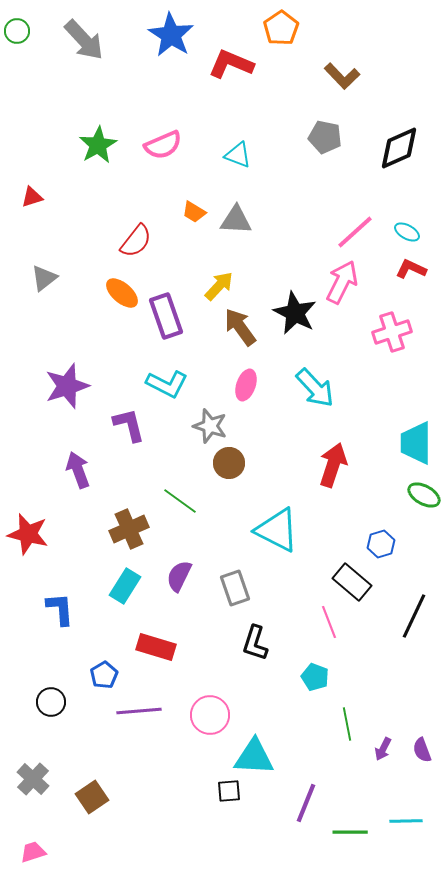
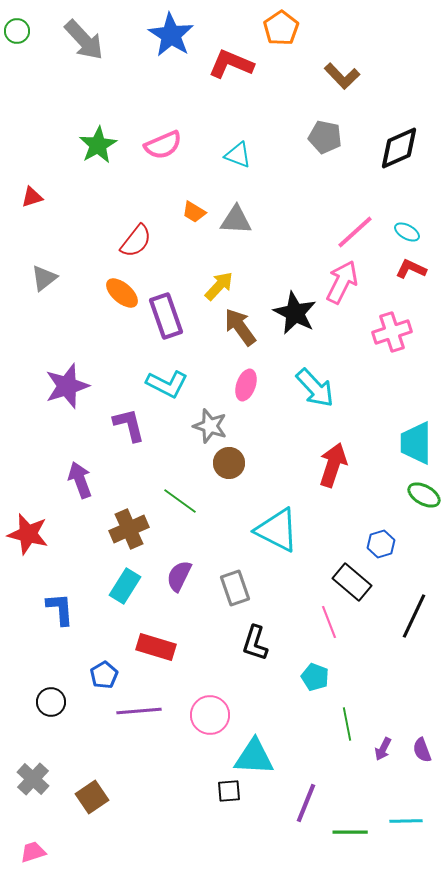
purple arrow at (78, 470): moved 2 px right, 10 px down
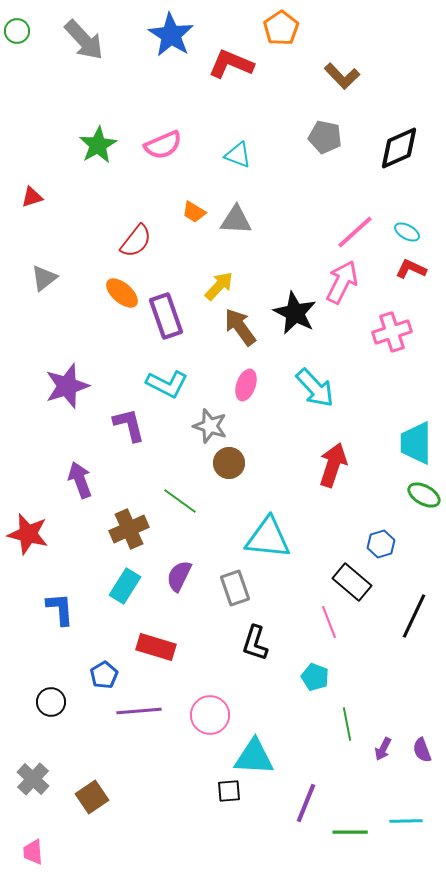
cyan triangle at (277, 530): moved 9 px left, 8 px down; rotated 21 degrees counterclockwise
pink trapezoid at (33, 852): rotated 76 degrees counterclockwise
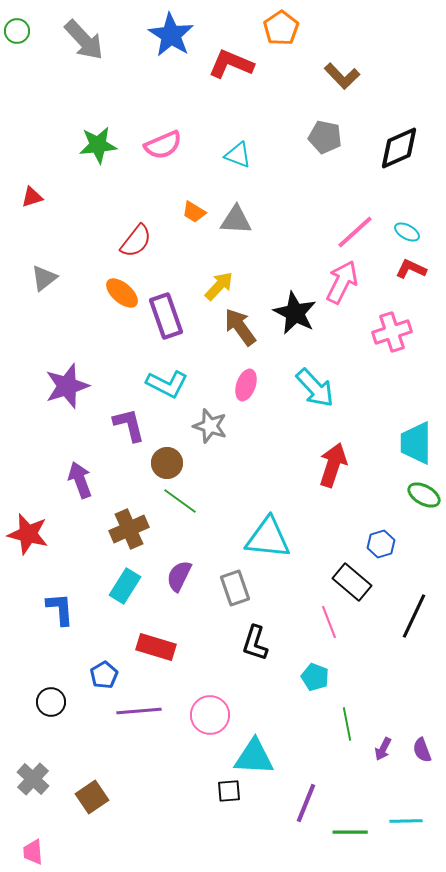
green star at (98, 145): rotated 24 degrees clockwise
brown circle at (229, 463): moved 62 px left
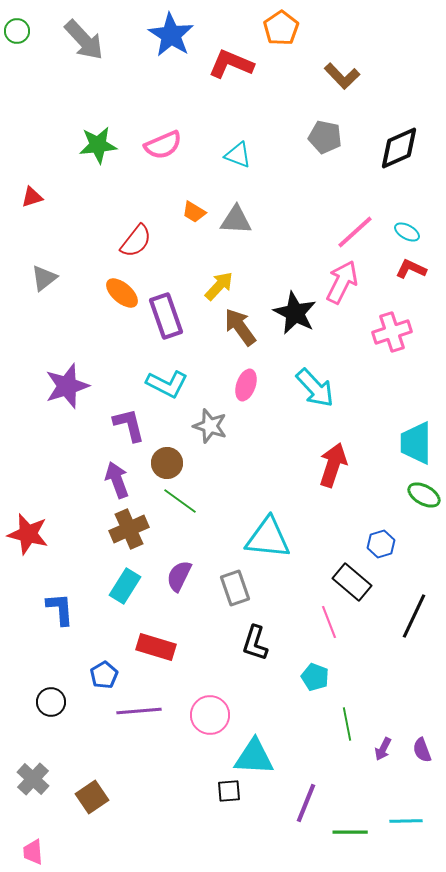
purple arrow at (80, 480): moved 37 px right
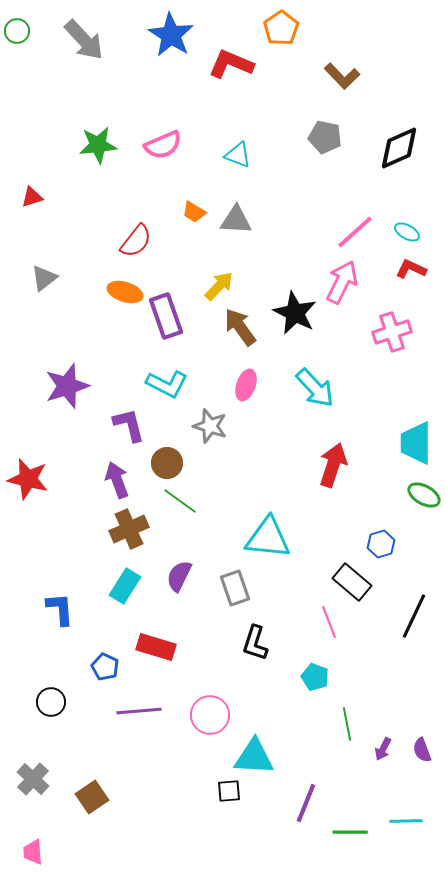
orange ellipse at (122, 293): moved 3 px right, 1 px up; rotated 24 degrees counterclockwise
red star at (28, 534): moved 55 px up
blue pentagon at (104, 675): moved 1 px right, 8 px up; rotated 16 degrees counterclockwise
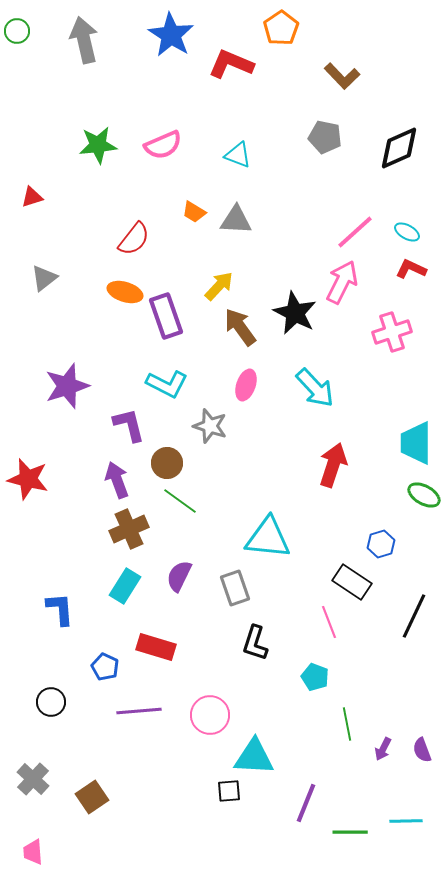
gray arrow at (84, 40): rotated 150 degrees counterclockwise
red semicircle at (136, 241): moved 2 px left, 2 px up
black rectangle at (352, 582): rotated 6 degrees counterclockwise
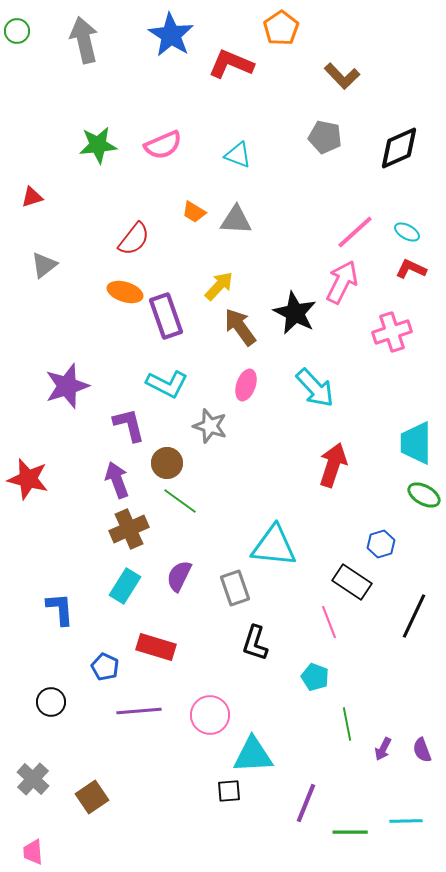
gray triangle at (44, 278): moved 13 px up
cyan triangle at (268, 538): moved 6 px right, 8 px down
cyan triangle at (254, 757): moved 1 px left, 2 px up; rotated 6 degrees counterclockwise
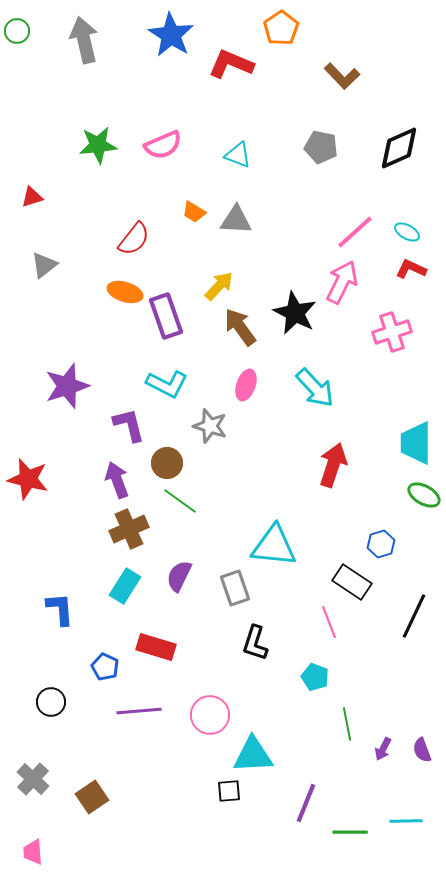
gray pentagon at (325, 137): moved 4 px left, 10 px down
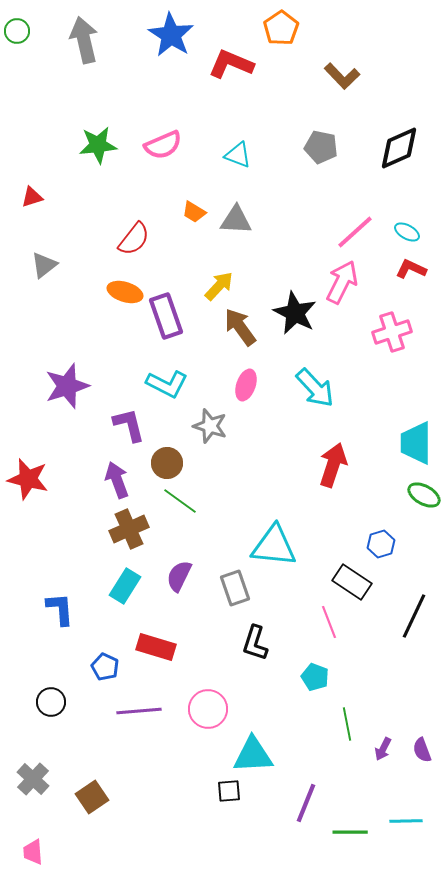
pink circle at (210, 715): moved 2 px left, 6 px up
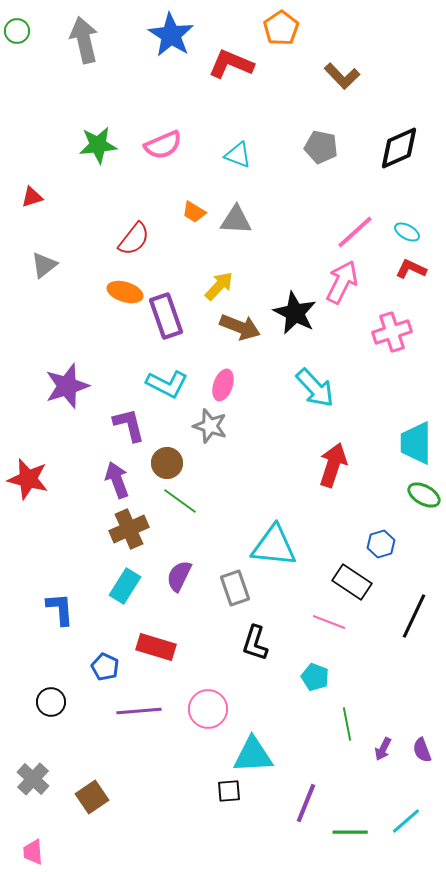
brown arrow at (240, 327): rotated 147 degrees clockwise
pink ellipse at (246, 385): moved 23 px left
pink line at (329, 622): rotated 48 degrees counterclockwise
cyan line at (406, 821): rotated 40 degrees counterclockwise
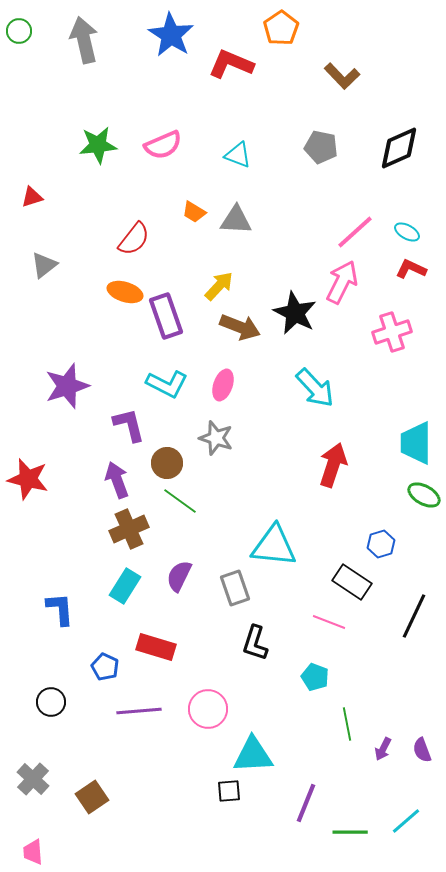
green circle at (17, 31): moved 2 px right
gray star at (210, 426): moved 6 px right, 12 px down
